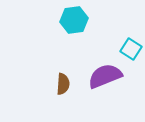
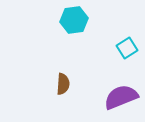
cyan square: moved 4 px left, 1 px up; rotated 25 degrees clockwise
purple semicircle: moved 16 px right, 21 px down
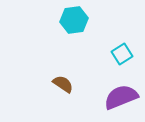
cyan square: moved 5 px left, 6 px down
brown semicircle: rotated 60 degrees counterclockwise
